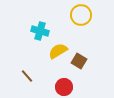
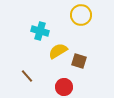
brown square: rotated 14 degrees counterclockwise
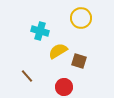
yellow circle: moved 3 px down
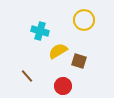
yellow circle: moved 3 px right, 2 px down
red circle: moved 1 px left, 1 px up
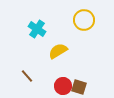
cyan cross: moved 3 px left, 2 px up; rotated 18 degrees clockwise
brown square: moved 26 px down
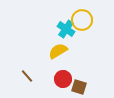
yellow circle: moved 2 px left
cyan cross: moved 29 px right
red circle: moved 7 px up
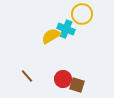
yellow circle: moved 6 px up
cyan cross: rotated 12 degrees counterclockwise
yellow semicircle: moved 7 px left, 15 px up
brown square: moved 2 px left, 2 px up
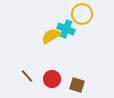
red circle: moved 11 px left
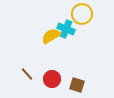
brown line: moved 2 px up
